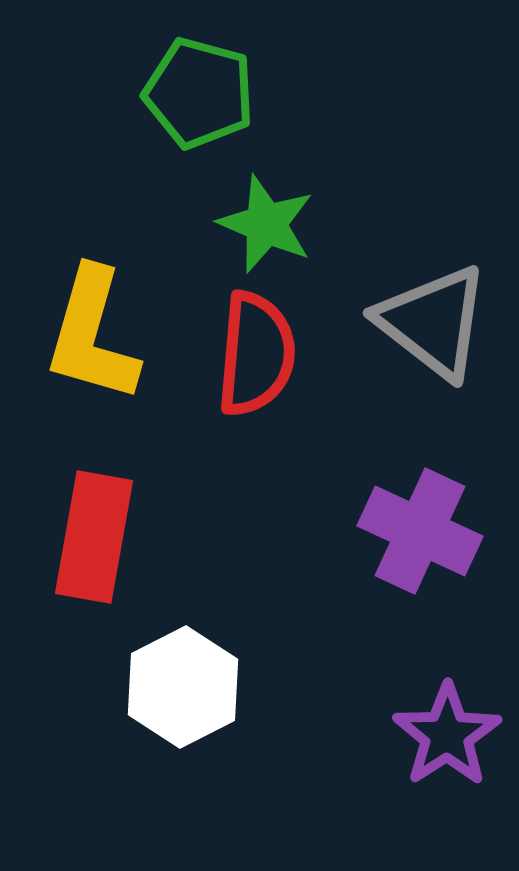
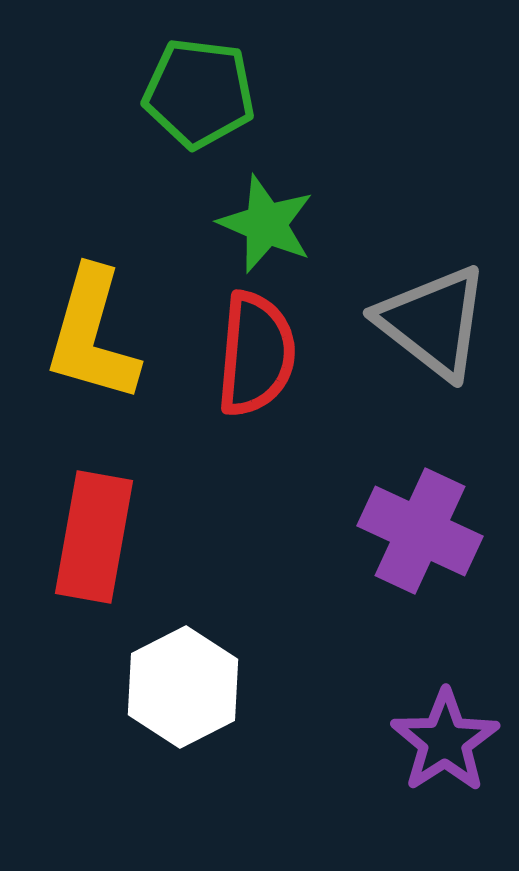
green pentagon: rotated 8 degrees counterclockwise
purple star: moved 2 px left, 6 px down
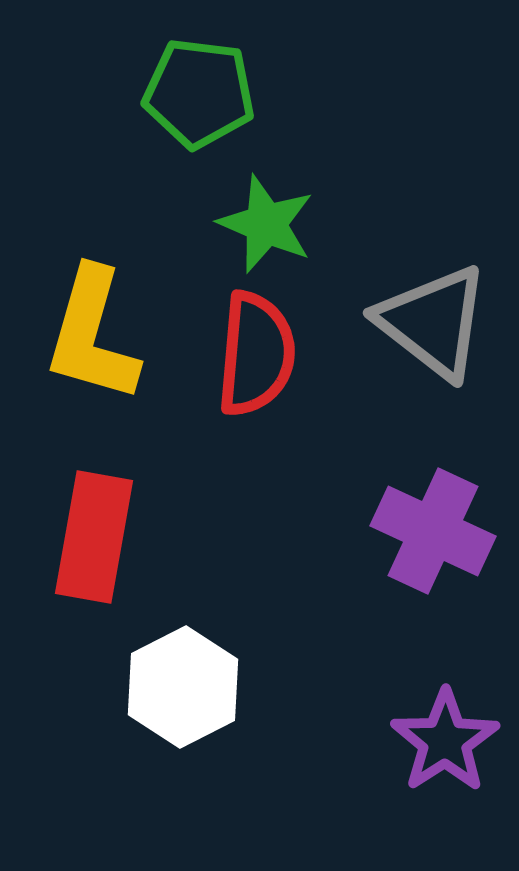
purple cross: moved 13 px right
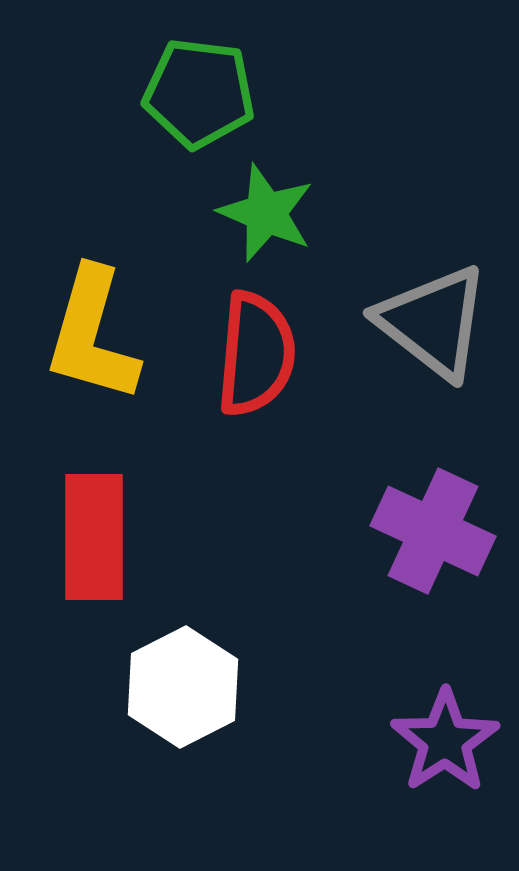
green star: moved 11 px up
red rectangle: rotated 10 degrees counterclockwise
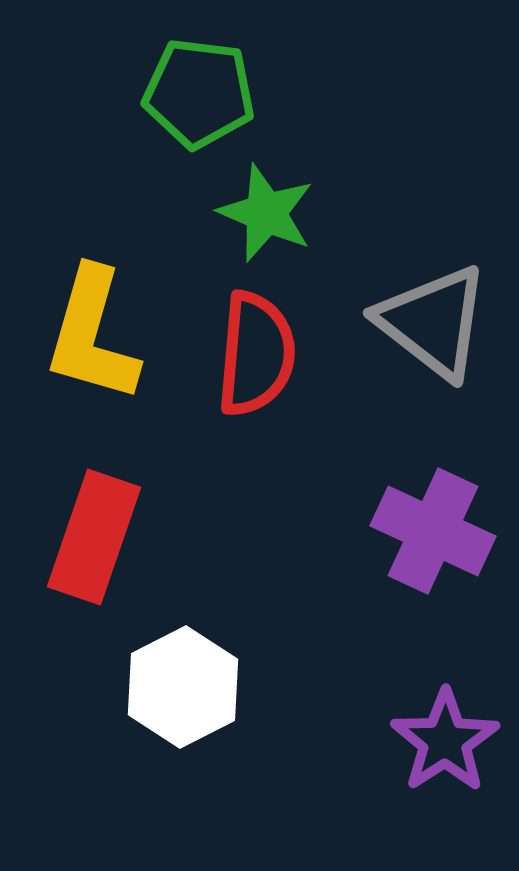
red rectangle: rotated 19 degrees clockwise
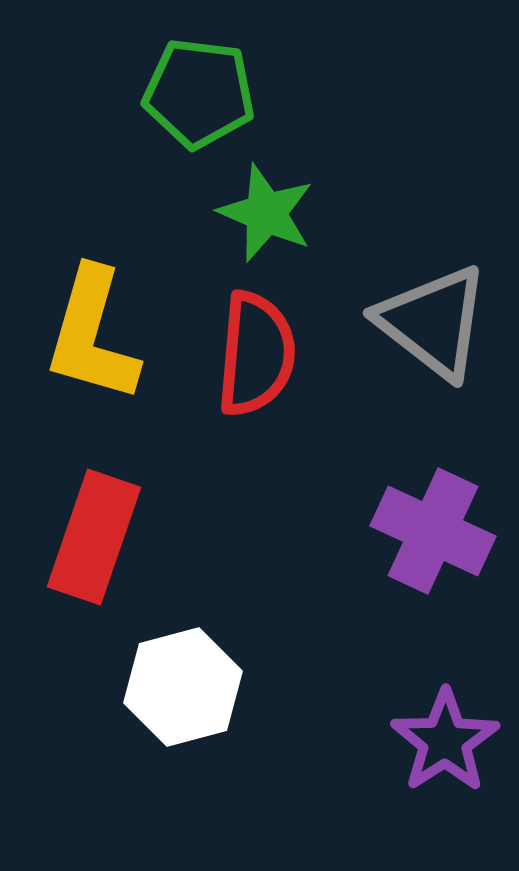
white hexagon: rotated 12 degrees clockwise
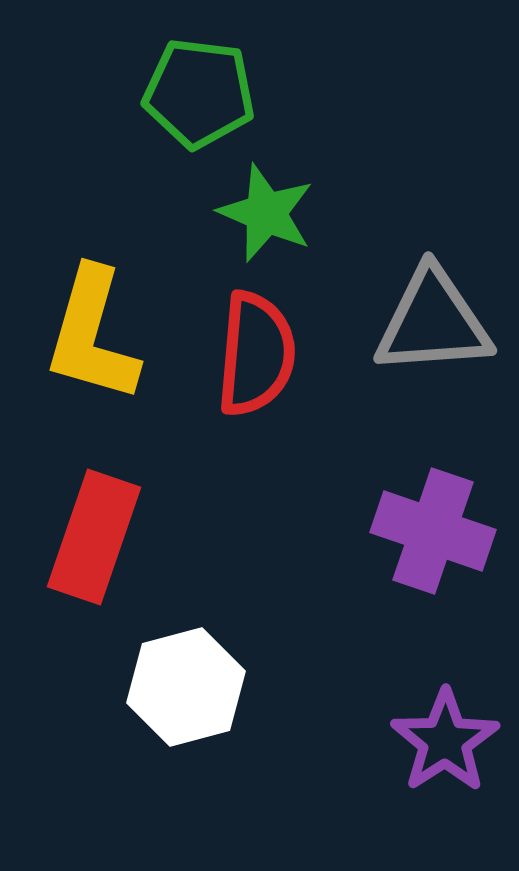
gray triangle: rotated 42 degrees counterclockwise
purple cross: rotated 6 degrees counterclockwise
white hexagon: moved 3 px right
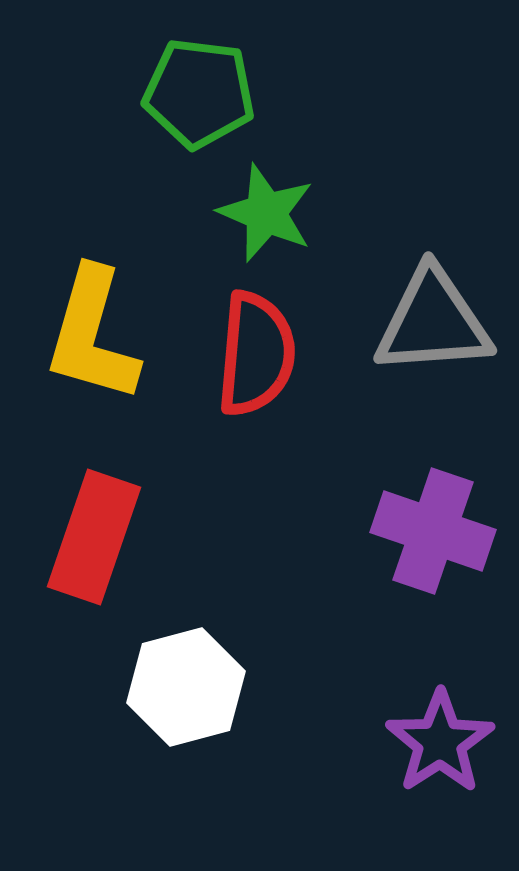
purple star: moved 5 px left, 1 px down
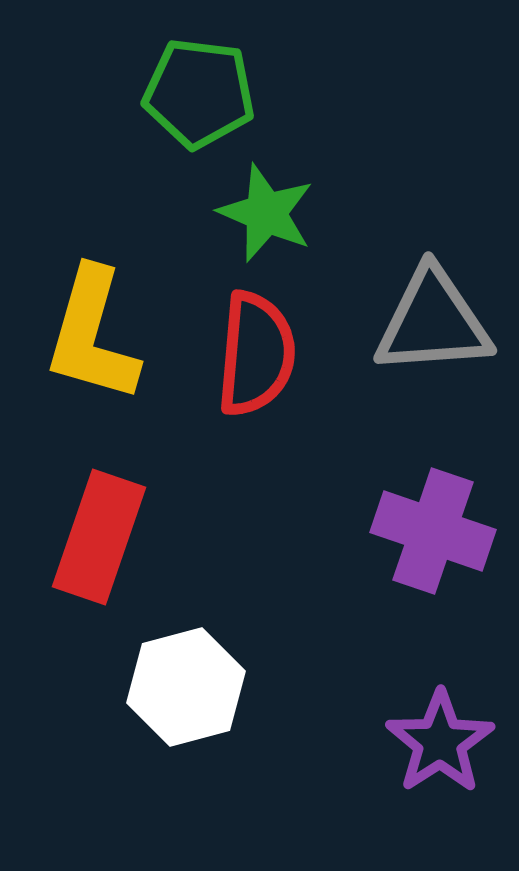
red rectangle: moved 5 px right
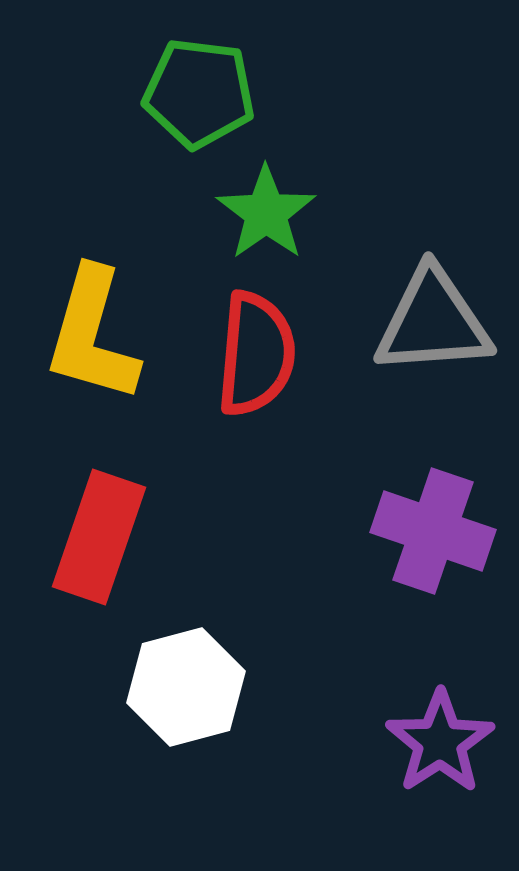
green star: rotated 14 degrees clockwise
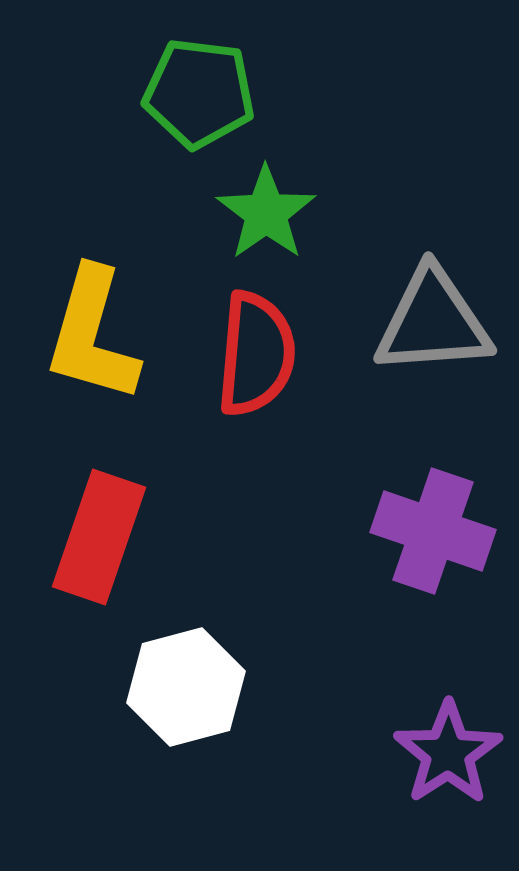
purple star: moved 8 px right, 11 px down
